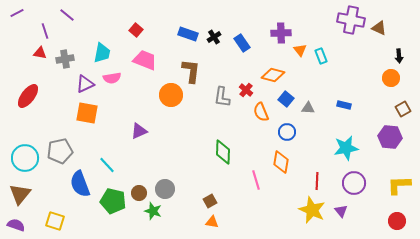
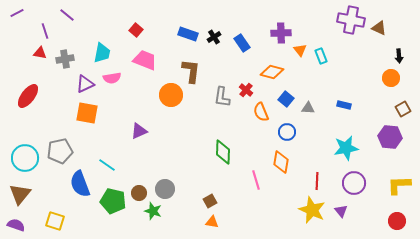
orange diamond at (273, 75): moved 1 px left, 3 px up
cyan line at (107, 165): rotated 12 degrees counterclockwise
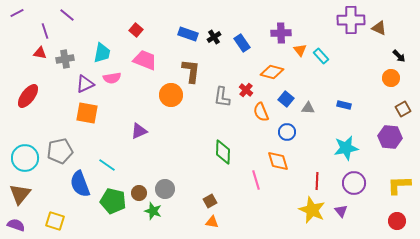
purple cross at (351, 20): rotated 12 degrees counterclockwise
cyan rectangle at (321, 56): rotated 21 degrees counterclockwise
black arrow at (399, 56): rotated 40 degrees counterclockwise
orange diamond at (281, 162): moved 3 px left, 1 px up; rotated 25 degrees counterclockwise
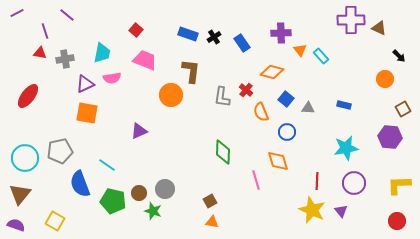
orange circle at (391, 78): moved 6 px left, 1 px down
yellow square at (55, 221): rotated 12 degrees clockwise
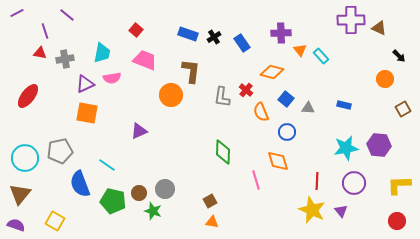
purple hexagon at (390, 137): moved 11 px left, 8 px down
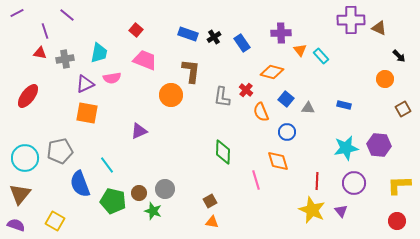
cyan trapezoid at (102, 53): moved 3 px left
cyan line at (107, 165): rotated 18 degrees clockwise
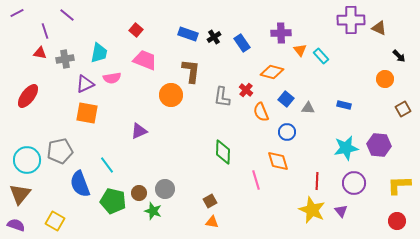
cyan circle at (25, 158): moved 2 px right, 2 px down
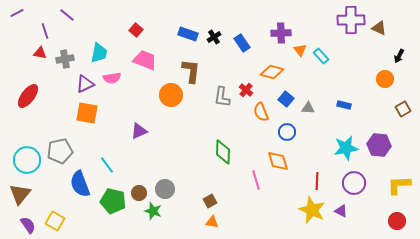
black arrow at (399, 56): rotated 72 degrees clockwise
purple triangle at (341, 211): rotated 24 degrees counterclockwise
purple semicircle at (16, 225): moved 12 px right; rotated 36 degrees clockwise
